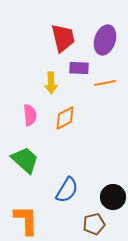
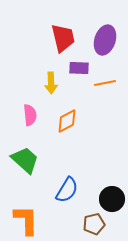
orange diamond: moved 2 px right, 3 px down
black circle: moved 1 px left, 2 px down
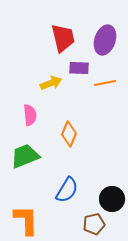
yellow arrow: rotated 110 degrees counterclockwise
orange diamond: moved 2 px right, 13 px down; rotated 40 degrees counterclockwise
green trapezoid: moved 4 px up; rotated 64 degrees counterclockwise
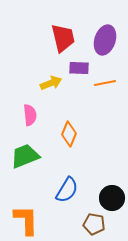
black circle: moved 1 px up
brown pentagon: rotated 25 degrees clockwise
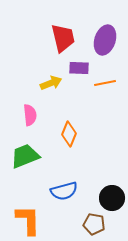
blue semicircle: moved 3 px left, 1 px down; rotated 44 degrees clockwise
orange L-shape: moved 2 px right
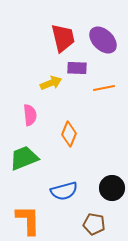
purple ellipse: moved 2 px left; rotated 64 degrees counterclockwise
purple rectangle: moved 2 px left
orange line: moved 1 px left, 5 px down
green trapezoid: moved 1 px left, 2 px down
black circle: moved 10 px up
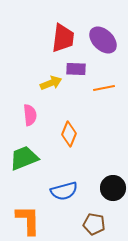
red trapezoid: rotated 20 degrees clockwise
purple rectangle: moved 1 px left, 1 px down
black circle: moved 1 px right
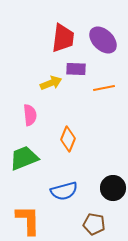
orange diamond: moved 1 px left, 5 px down
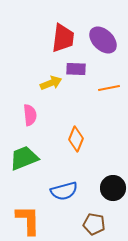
orange line: moved 5 px right
orange diamond: moved 8 px right
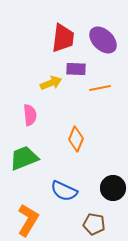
orange line: moved 9 px left
blue semicircle: rotated 40 degrees clockwise
orange L-shape: rotated 32 degrees clockwise
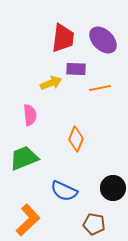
orange L-shape: rotated 16 degrees clockwise
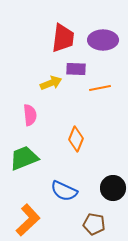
purple ellipse: rotated 44 degrees counterclockwise
